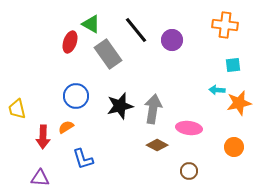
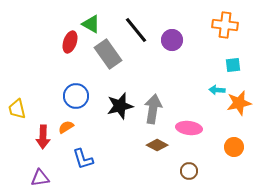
purple triangle: rotated 12 degrees counterclockwise
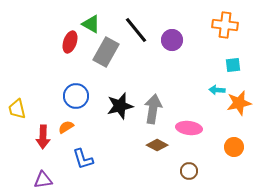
gray rectangle: moved 2 px left, 2 px up; rotated 64 degrees clockwise
purple triangle: moved 3 px right, 2 px down
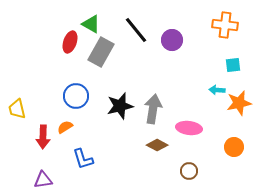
gray rectangle: moved 5 px left
orange semicircle: moved 1 px left
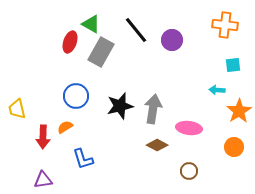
orange star: moved 8 px down; rotated 20 degrees counterclockwise
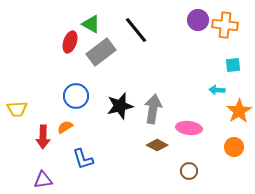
purple circle: moved 26 px right, 20 px up
gray rectangle: rotated 24 degrees clockwise
yellow trapezoid: rotated 80 degrees counterclockwise
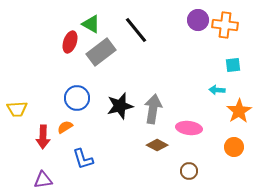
blue circle: moved 1 px right, 2 px down
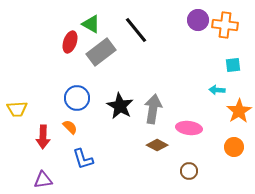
black star: rotated 28 degrees counterclockwise
orange semicircle: moved 5 px right; rotated 77 degrees clockwise
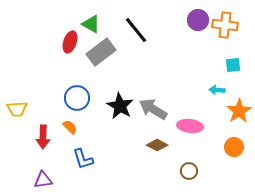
gray arrow: rotated 68 degrees counterclockwise
pink ellipse: moved 1 px right, 2 px up
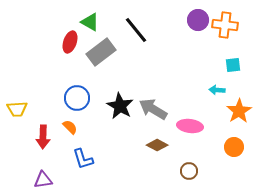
green triangle: moved 1 px left, 2 px up
